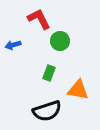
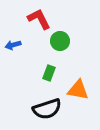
black semicircle: moved 2 px up
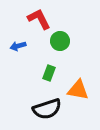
blue arrow: moved 5 px right, 1 px down
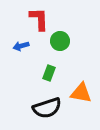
red L-shape: rotated 25 degrees clockwise
blue arrow: moved 3 px right
orange triangle: moved 3 px right, 3 px down
black semicircle: moved 1 px up
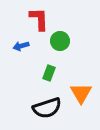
orange triangle: rotated 50 degrees clockwise
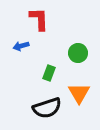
green circle: moved 18 px right, 12 px down
orange triangle: moved 2 px left
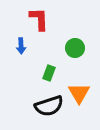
blue arrow: rotated 77 degrees counterclockwise
green circle: moved 3 px left, 5 px up
black semicircle: moved 2 px right, 2 px up
